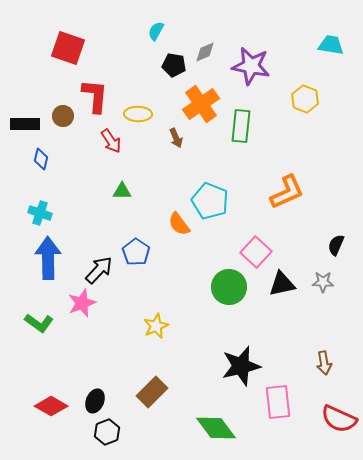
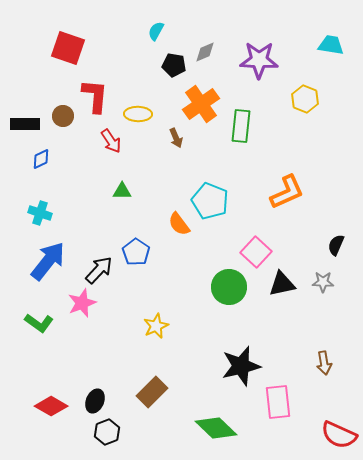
purple star at (251, 66): moved 8 px right, 6 px up; rotated 9 degrees counterclockwise
blue diamond at (41, 159): rotated 50 degrees clockwise
blue arrow at (48, 258): moved 3 px down; rotated 39 degrees clockwise
red semicircle at (339, 419): moved 16 px down
green diamond at (216, 428): rotated 9 degrees counterclockwise
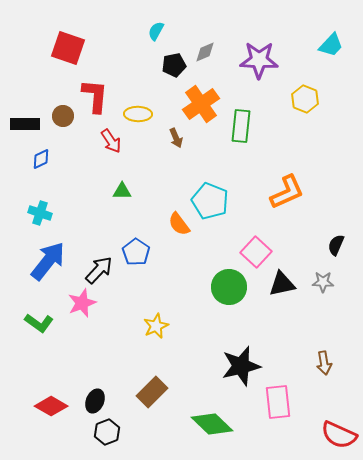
cyan trapezoid at (331, 45): rotated 124 degrees clockwise
black pentagon at (174, 65): rotated 20 degrees counterclockwise
green diamond at (216, 428): moved 4 px left, 4 px up
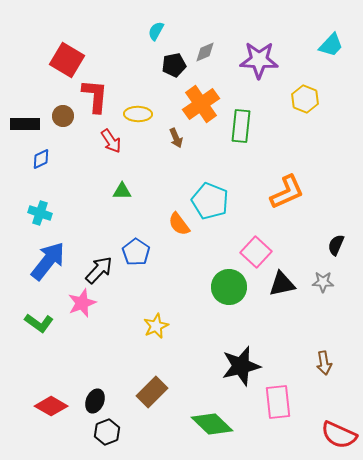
red square at (68, 48): moved 1 px left, 12 px down; rotated 12 degrees clockwise
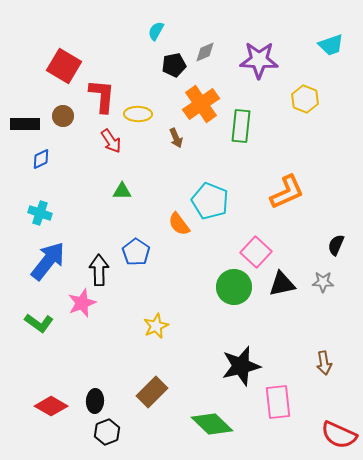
cyan trapezoid at (331, 45): rotated 28 degrees clockwise
red square at (67, 60): moved 3 px left, 6 px down
red L-shape at (95, 96): moved 7 px right
black arrow at (99, 270): rotated 44 degrees counterclockwise
green circle at (229, 287): moved 5 px right
black ellipse at (95, 401): rotated 20 degrees counterclockwise
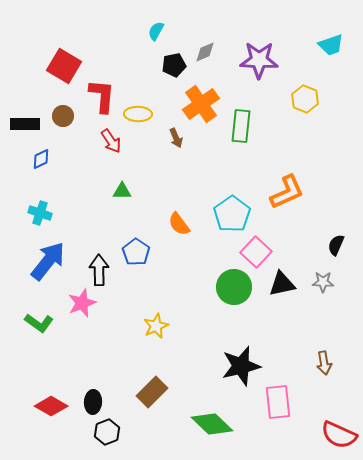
cyan pentagon at (210, 201): moved 22 px right, 13 px down; rotated 15 degrees clockwise
black ellipse at (95, 401): moved 2 px left, 1 px down
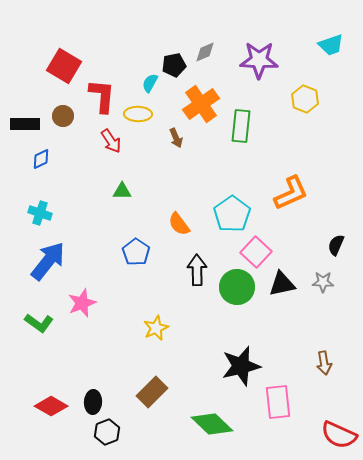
cyan semicircle at (156, 31): moved 6 px left, 52 px down
orange L-shape at (287, 192): moved 4 px right, 1 px down
black arrow at (99, 270): moved 98 px right
green circle at (234, 287): moved 3 px right
yellow star at (156, 326): moved 2 px down
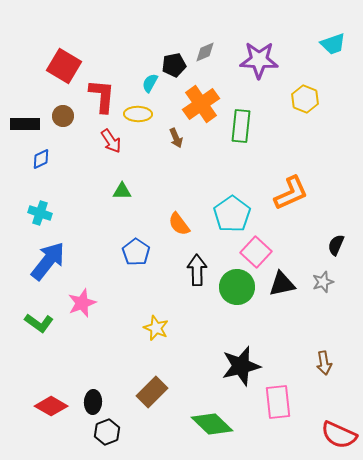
cyan trapezoid at (331, 45): moved 2 px right, 1 px up
gray star at (323, 282): rotated 20 degrees counterclockwise
yellow star at (156, 328): rotated 25 degrees counterclockwise
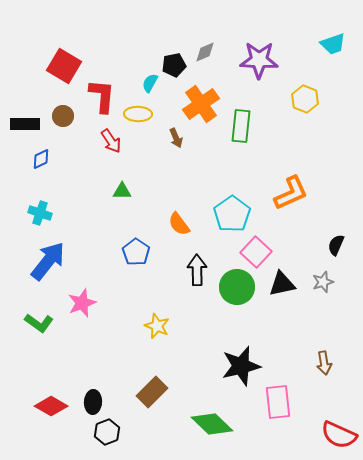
yellow star at (156, 328): moved 1 px right, 2 px up
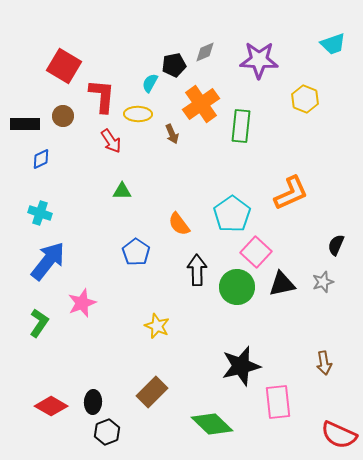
brown arrow at (176, 138): moved 4 px left, 4 px up
green L-shape at (39, 323): rotated 92 degrees counterclockwise
